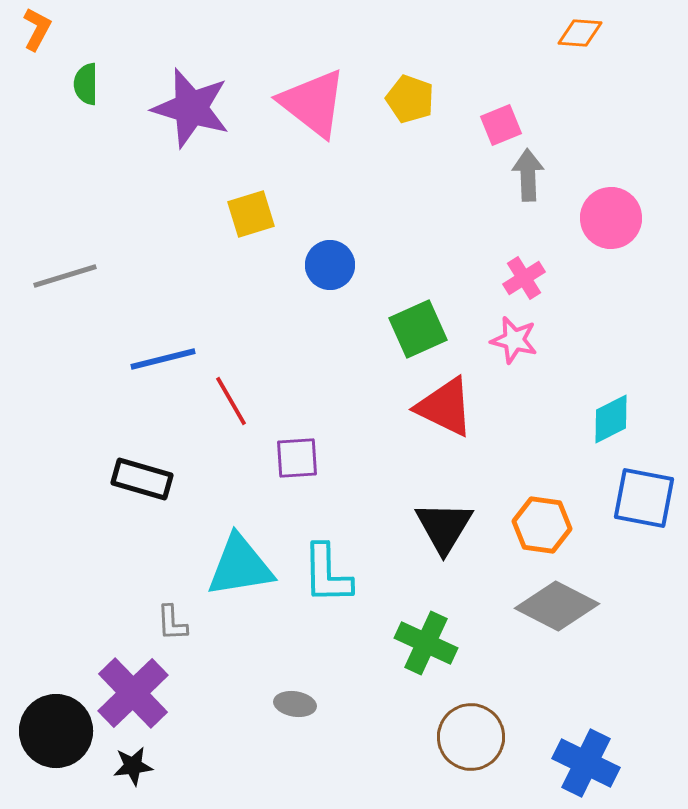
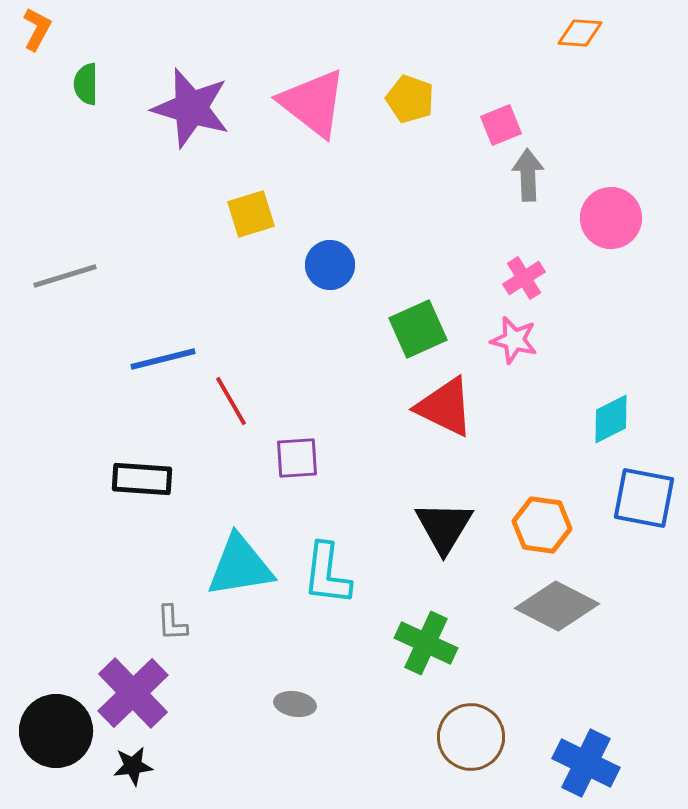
black rectangle: rotated 12 degrees counterclockwise
cyan L-shape: rotated 8 degrees clockwise
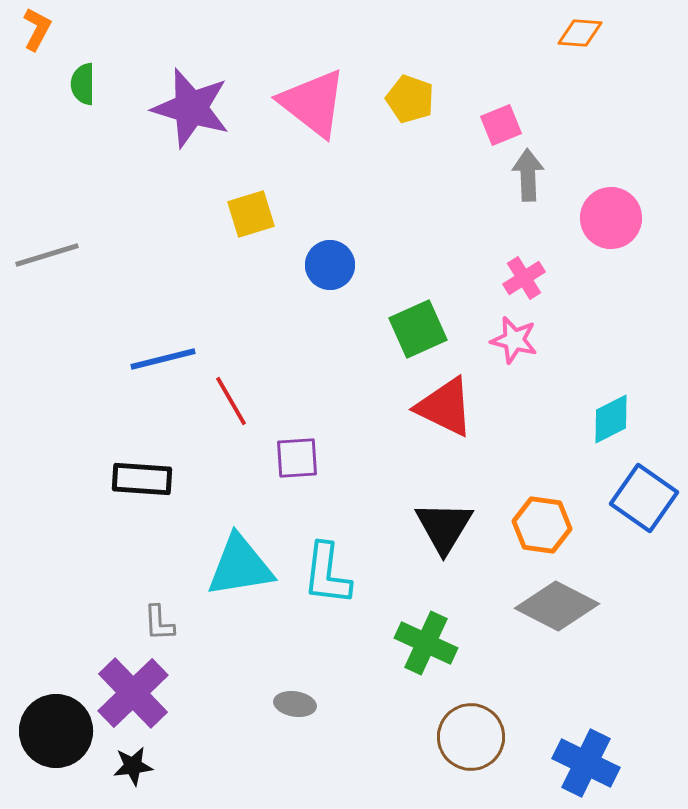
green semicircle: moved 3 px left
gray line: moved 18 px left, 21 px up
blue square: rotated 24 degrees clockwise
gray L-shape: moved 13 px left
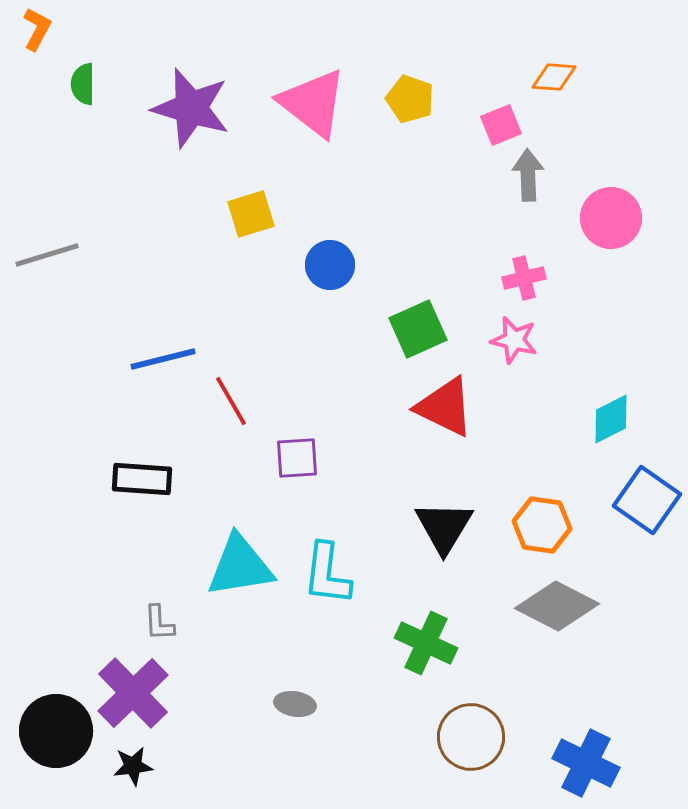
orange diamond: moved 26 px left, 44 px down
pink cross: rotated 18 degrees clockwise
blue square: moved 3 px right, 2 px down
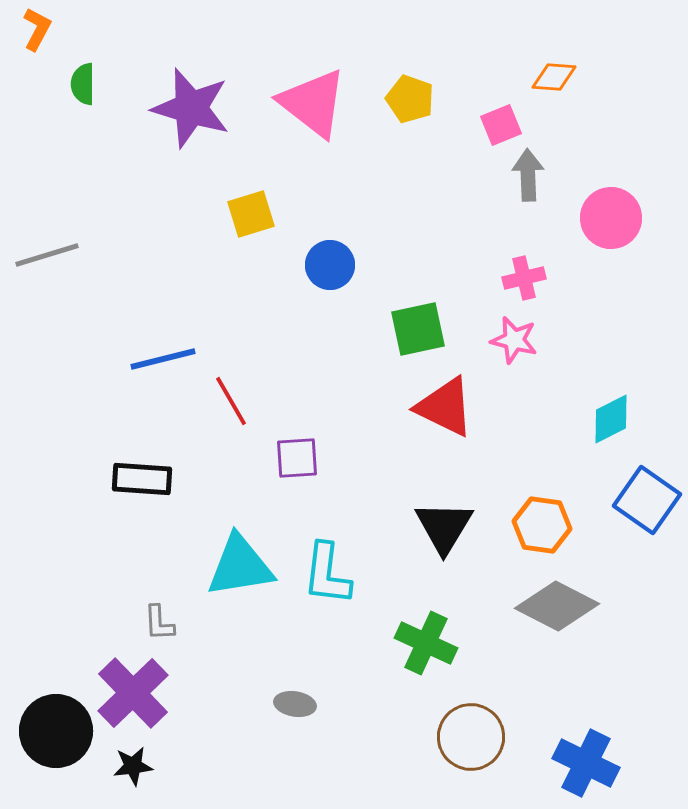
green square: rotated 12 degrees clockwise
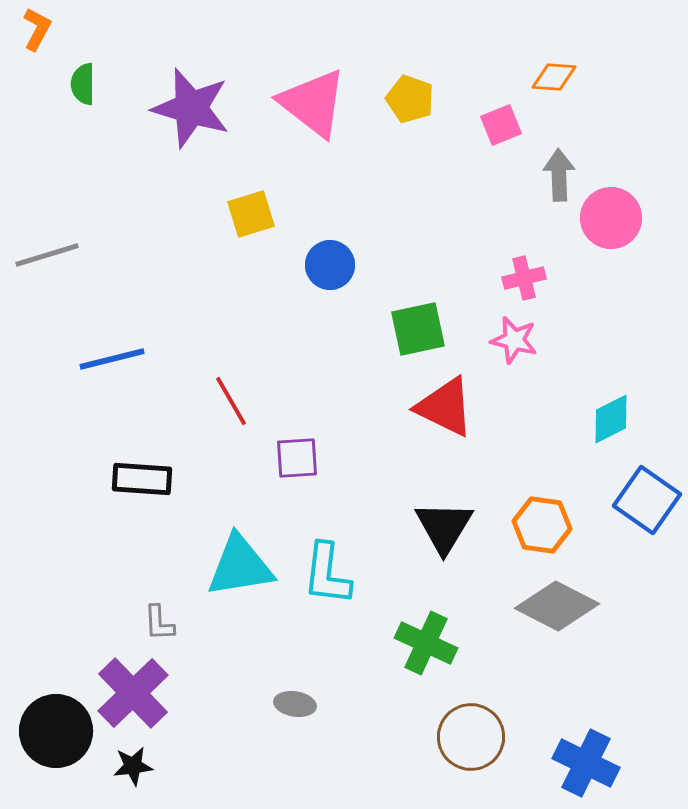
gray arrow: moved 31 px right
blue line: moved 51 px left
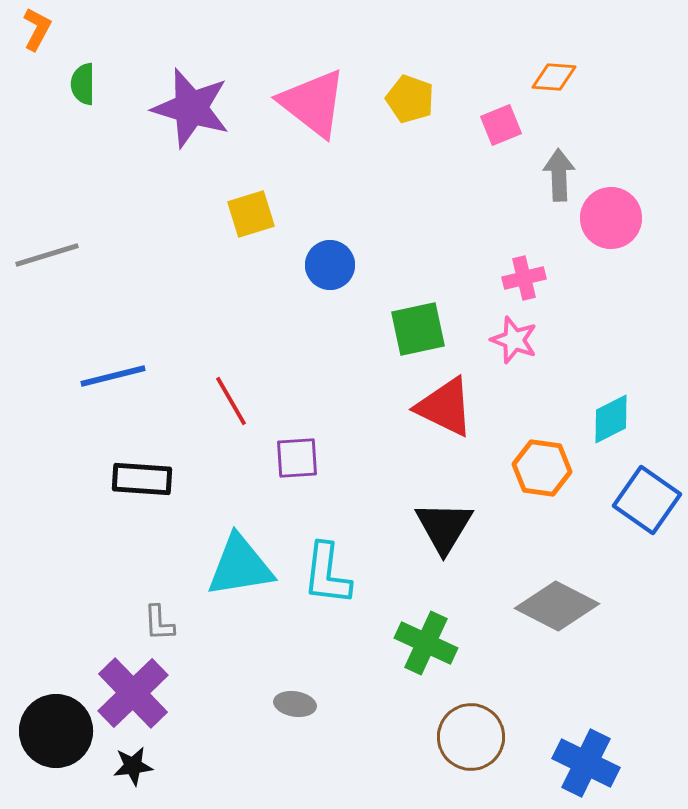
pink star: rotated 6 degrees clockwise
blue line: moved 1 px right, 17 px down
orange hexagon: moved 57 px up
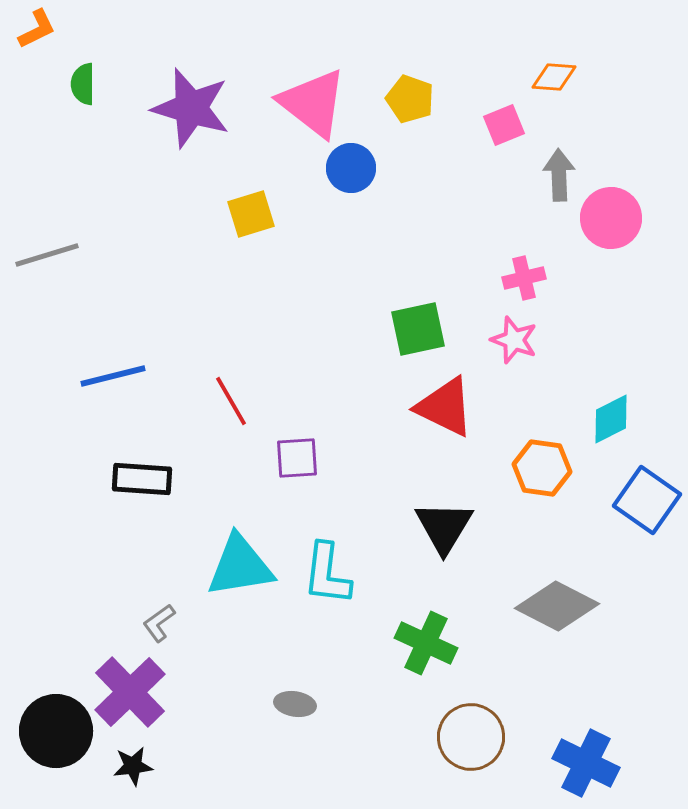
orange L-shape: rotated 36 degrees clockwise
pink square: moved 3 px right
blue circle: moved 21 px right, 97 px up
gray L-shape: rotated 57 degrees clockwise
purple cross: moved 3 px left, 1 px up
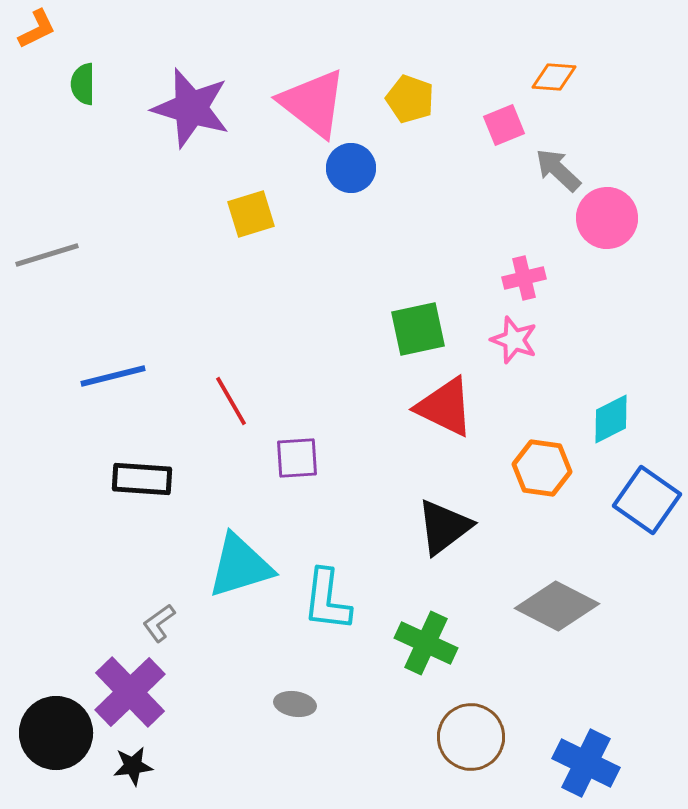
gray arrow: moved 1 px left, 5 px up; rotated 45 degrees counterclockwise
pink circle: moved 4 px left
black triangle: rotated 22 degrees clockwise
cyan triangle: rotated 8 degrees counterclockwise
cyan L-shape: moved 26 px down
black circle: moved 2 px down
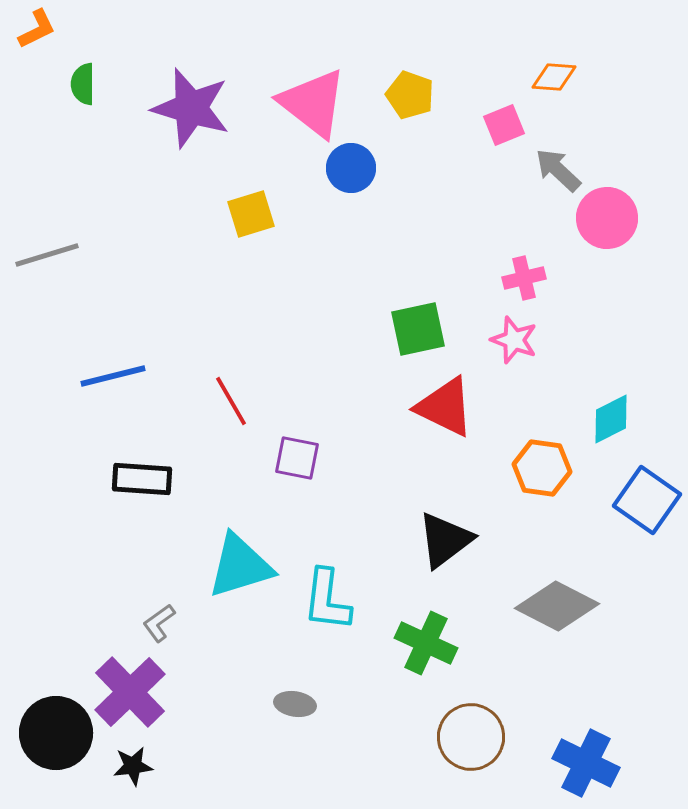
yellow pentagon: moved 4 px up
purple square: rotated 15 degrees clockwise
black triangle: moved 1 px right, 13 px down
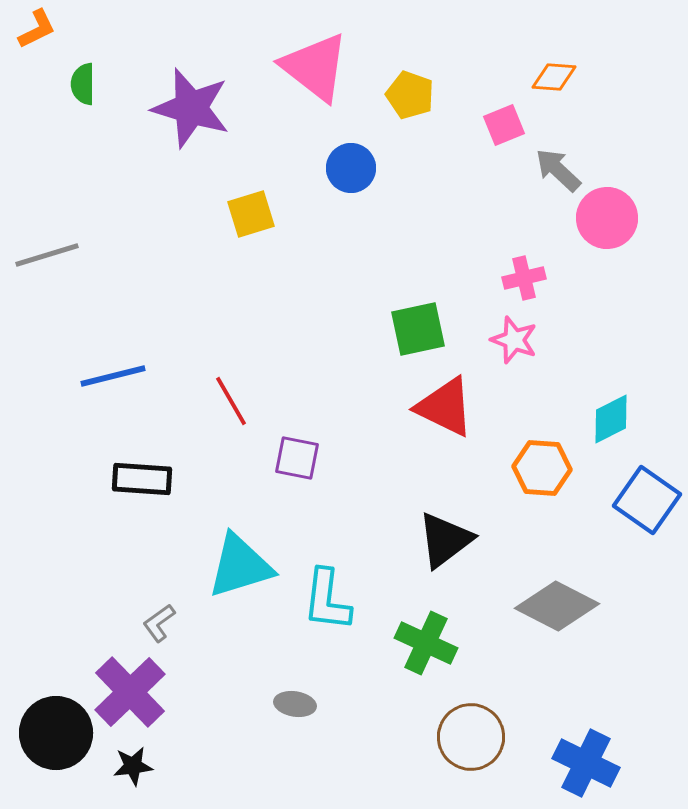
pink triangle: moved 2 px right, 36 px up
orange hexagon: rotated 4 degrees counterclockwise
